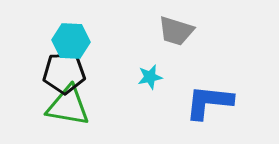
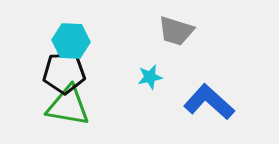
blue L-shape: rotated 36 degrees clockwise
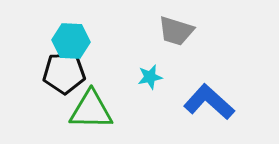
green triangle: moved 23 px right, 4 px down; rotated 9 degrees counterclockwise
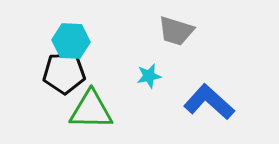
cyan star: moved 1 px left, 1 px up
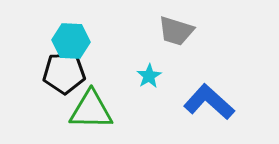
cyan star: rotated 20 degrees counterclockwise
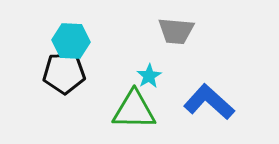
gray trapezoid: rotated 12 degrees counterclockwise
green triangle: moved 43 px right
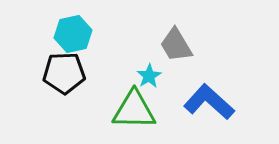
gray trapezoid: moved 14 px down; rotated 54 degrees clockwise
cyan hexagon: moved 2 px right, 7 px up; rotated 15 degrees counterclockwise
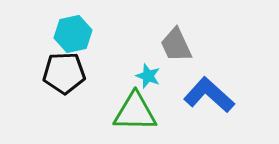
gray trapezoid: rotated 6 degrees clockwise
cyan star: moved 1 px left; rotated 20 degrees counterclockwise
blue L-shape: moved 7 px up
green triangle: moved 1 px right, 2 px down
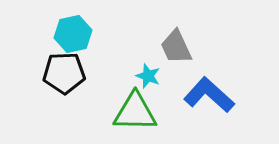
gray trapezoid: moved 2 px down
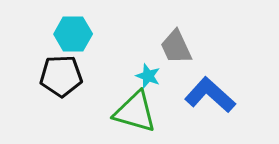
cyan hexagon: rotated 12 degrees clockwise
black pentagon: moved 3 px left, 3 px down
blue L-shape: moved 1 px right
green triangle: rotated 15 degrees clockwise
